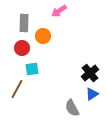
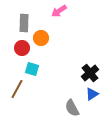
orange circle: moved 2 px left, 2 px down
cyan square: rotated 24 degrees clockwise
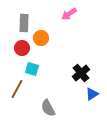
pink arrow: moved 10 px right, 3 px down
black cross: moved 9 px left
gray semicircle: moved 24 px left
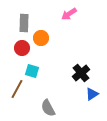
cyan square: moved 2 px down
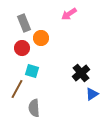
gray rectangle: rotated 24 degrees counterclockwise
gray semicircle: moved 14 px left; rotated 24 degrees clockwise
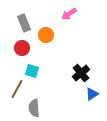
orange circle: moved 5 px right, 3 px up
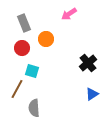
orange circle: moved 4 px down
black cross: moved 7 px right, 10 px up
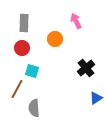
pink arrow: moved 7 px right, 7 px down; rotated 98 degrees clockwise
gray rectangle: rotated 24 degrees clockwise
orange circle: moved 9 px right
black cross: moved 2 px left, 5 px down
blue triangle: moved 4 px right, 4 px down
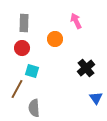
blue triangle: rotated 32 degrees counterclockwise
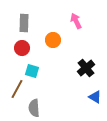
orange circle: moved 2 px left, 1 px down
blue triangle: moved 1 px left, 1 px up; rotated 24 degrees counterclockwise
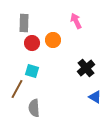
red circle: moved 10 px right, 5 px up
